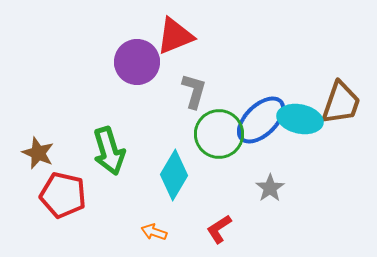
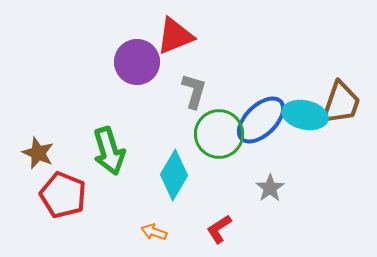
cyan ellipse: moved 5 px right, 4 px up
red pentagon: rotated 9 degrees clockwise
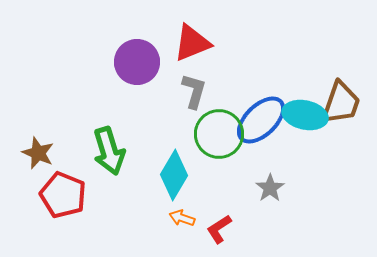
red triangle: moved 17 px right, 7 px down
orange arrow: moved 28 px right, 14 px up
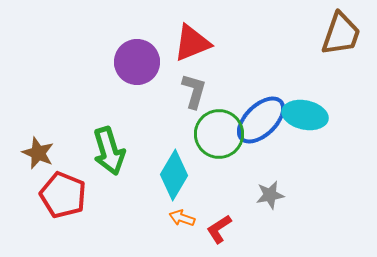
brown trapezoid: moved 69 px up
gray star: moved 7 px down; rotated 24 degrees clockwise
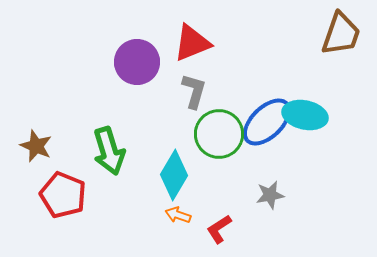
blue ellipse: moved 6 px right, 2 px down
brown star: moved 2 px left, 7 px up
orange arrow: moved 4 px left, 3 px up
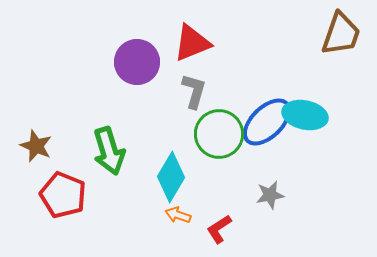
cyan diamond: moved 3 px left, 2 px down
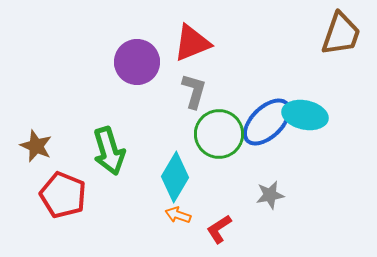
cyan diamond: moved 4 px right
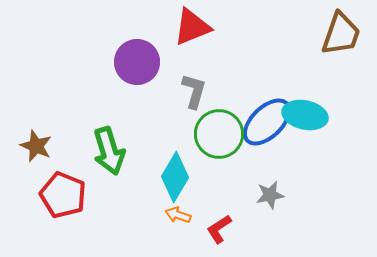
red triangle: moved 16 px up
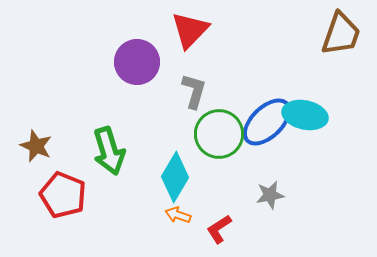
red triangle: moved 2 px left, 3 px down; rotated 24 degrees counterclockwise
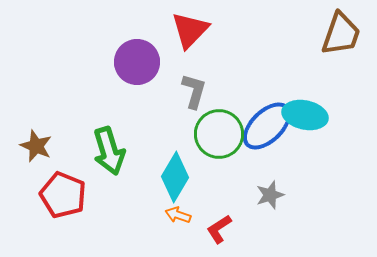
blue ellipse: moved 4 px down
gray star: rotated 8 degrees counterclockwise
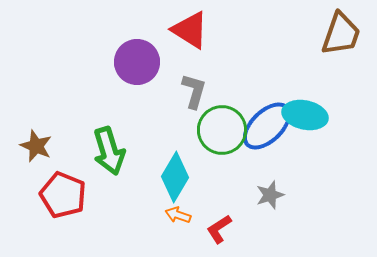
red triangle: rotated 42 degrees counterclockwise
green circle: moved 3 px right, 4 px up
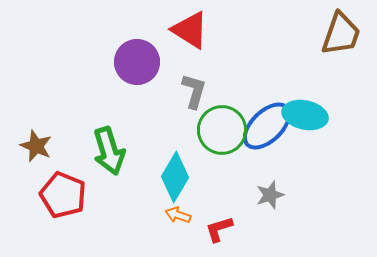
red L-shape: rotated 16 degrees clockwise
